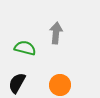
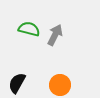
gray arrow: moved 1 px left, 2 px down; rotated 20 degrees clockwise
green semicircle: moved 4 px right, 19 px up
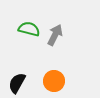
orange circle: moved 6 px left, 4 px up
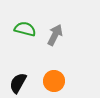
green semicircle: moved 4 px left
black semicircle: moved 1 px right
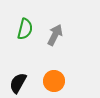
green semicircle: rotated 90 degrees clockwise
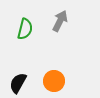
gray arrow: moved 5 px right, 14 px up
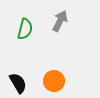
black semicircle: rotated 120 degrees clockwise
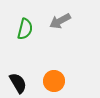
gray arrow: rotated 145 degrees counterclockwise
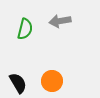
gray arrow: rotated 20 degrees clockwise
orange circle: moved 2 px left
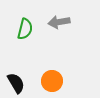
gray arrow: moved 1 px left, 1 px down
black semicircle: moved 2 px left
